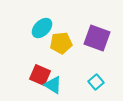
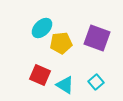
cyan triangle: moved 12 px right
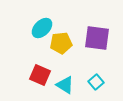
purple square: rotated 12 degrees counterclockwise
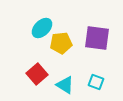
red square: moved 3 px left, 1 px up; rotated 25 degrees clockwise
cyan square: rotated 28 degrees counterclockwise
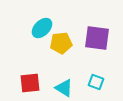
red square: moved 7 px left, 9 px down; rotated 35 degrees clockwise
cyan triangle: moved 1 px left, 3 px down
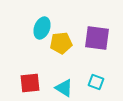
cyan ellipse: rotated 25 degrees counterclockwise
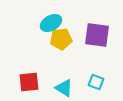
cyan ellipse: moved 9 px right, 5 px up; rotated 40 degrees clockwise
purple square: moved 3 px up
yellow pentagon: moved 4 px up
red square: moved 1 px left, 1 px up
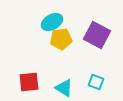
cyan ellipse: moved 1 px right, 1 px up
purple square: rotated 20 degrees clockwise
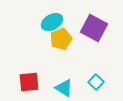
purple square: moved 3 px left, 7 px up
yellow pentagon: rotated 15 degrees counterclockwise
cyan square: rotated 21 degrees clockwise
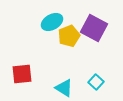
yellow pentagon: moved 8 px right, 3 px up
red square: moved 7 px left, 8 px up
